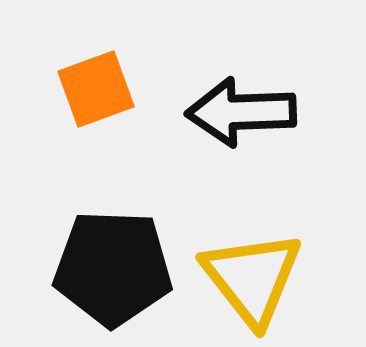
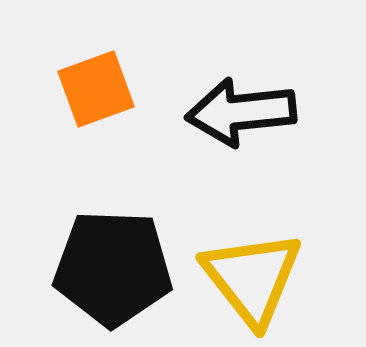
black arrow: rotated 4 degrees counterclockwise
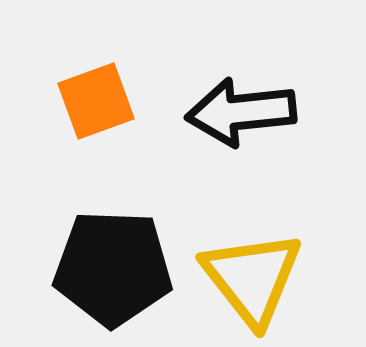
orange square: moved 12 px down
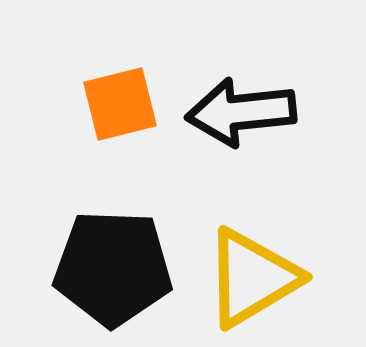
orange square: moved 24 px right, 3 px down; rotated 6 degrees clockwise
yellow triangle: rotated 37 degrees clockwise
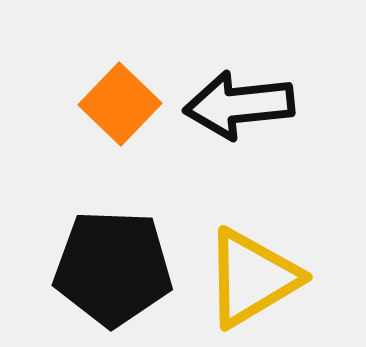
orange square: rotated 32 degrees counterclockwise
black arrow: moved 2 px left, 7 px up
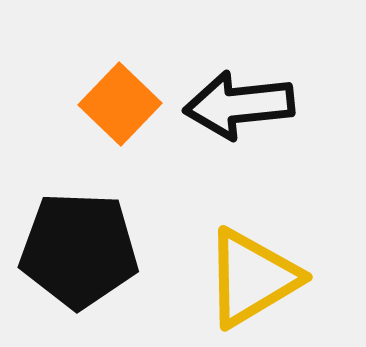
black pentagon: moved 34 px left, 18 px up
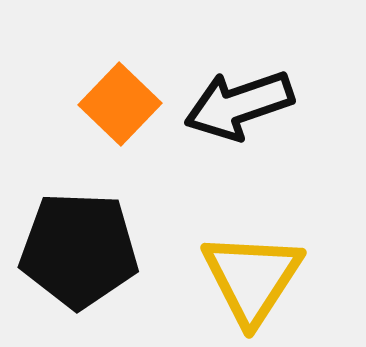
black arrow: rotated 13 degrees counterclockwise
yellow triangle: rotated 26 degrees counterclockwise
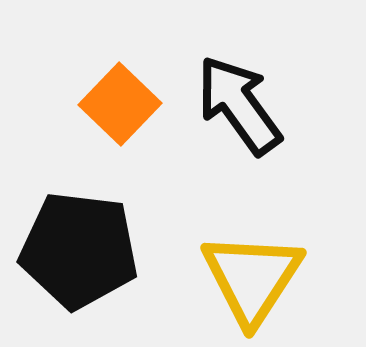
black arrow: rotated 73 degrees clockwise
black pentagon: rotated 5 degrees clockwise
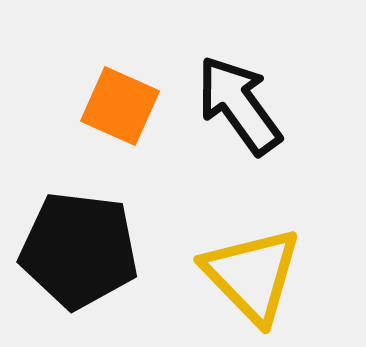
orange square: moved 2 px down; rotated 20 degrees counterclockwise
yellow triangle: moved 3 px up; rotated 17 degrees counterclockwise
